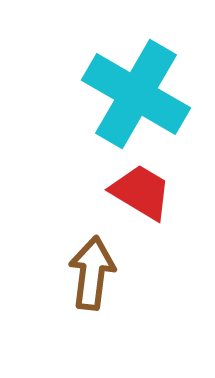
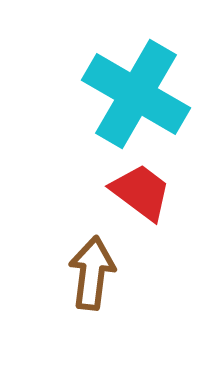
red trapezoid: rotated 6 degrees clockwise
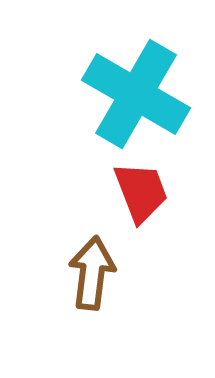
red trapezoid: rotated 32 degrees clockwise
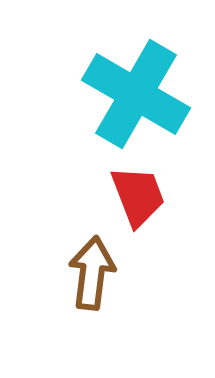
red trapezoid: moved 3 px left, 4 px down
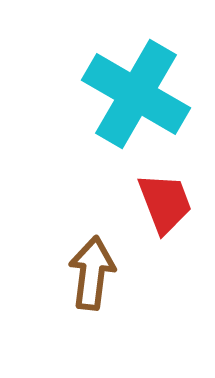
red trapezoid: moved 27 px right, 7 px down
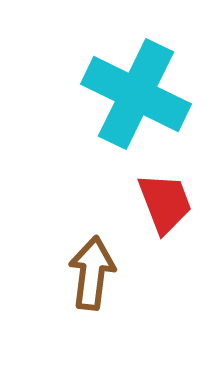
cyan cross: rotated 4 degrees counterclockwise
